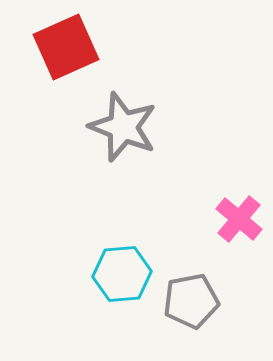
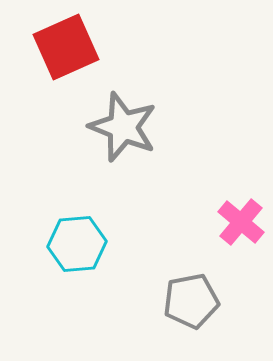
pink cross: moved 2 px right, 3 px down
cyan hexagon: moved 45 px left, 30 px up
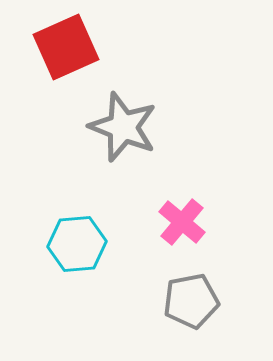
pink cross: moved 59 px left
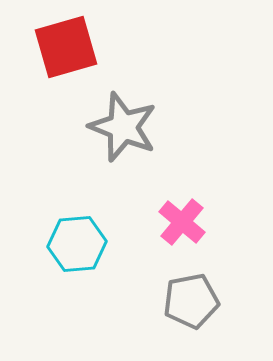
red square: rotated 8 degrees clockwise
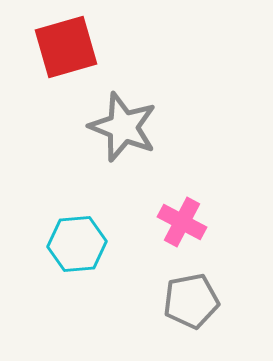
pink cross: rotated 12 degrees counterclockwise
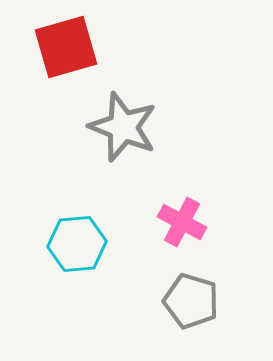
gray pentagon: rotated 28 degrees clockwise
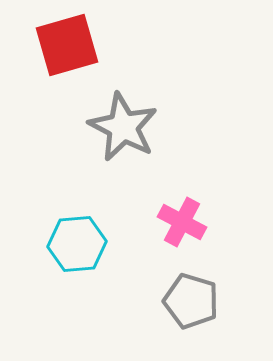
red square: moved 1 px right, 2 px up
gray star: rotated 6 degrees clockwise
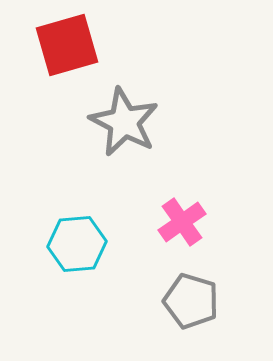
gray star: moved 1 px right, 5 px up
pink cross: rotated 27 degrees clockwise
